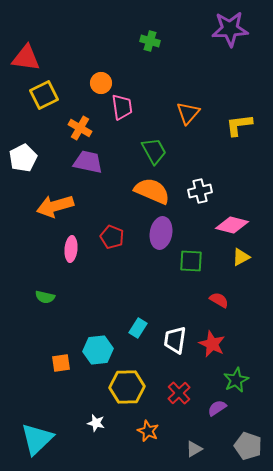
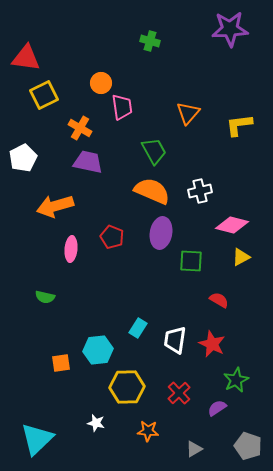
orange star: rotated 20 degrees counterclockwise
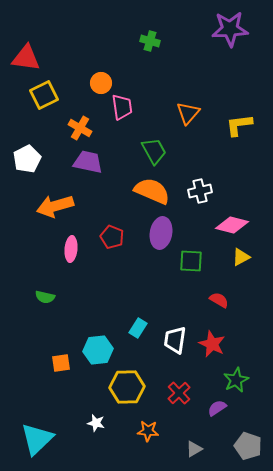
white pentagon: moved 4 px right, 1 px down
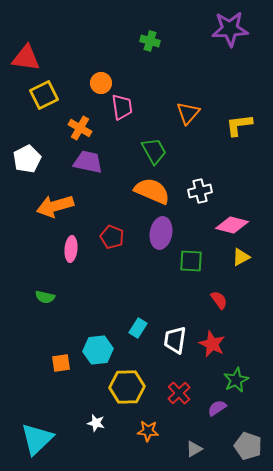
red semicircle: rotated 24 degrees clockwise
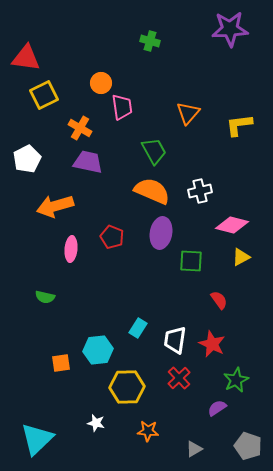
red cross: moved 15 px up
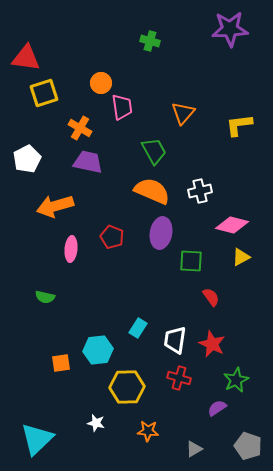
yellow square: moved 2 px up; rotated 8 degrees clockwise
orange triangle: moved 5 px left
red semicircle: moved 8 px left, 3 px up
red cross: rotated 30 degrees counterclockwise
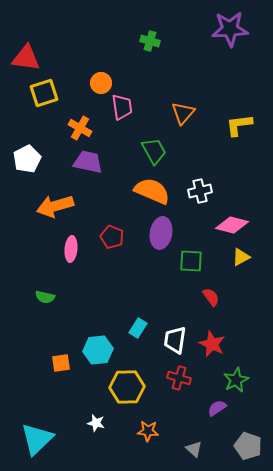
gray triangle: rotated 48 degrees counterclockwise
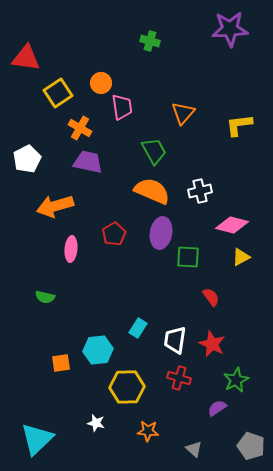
yellow square: moved 14 px right; rotated 16 degrees counterclockwise
red pentagon: moved 2 px right, 3 px up; rotated 20 degrees clockwise
green square: moved 3 px left, 4 px up
gray pentagon: moved 3 px right
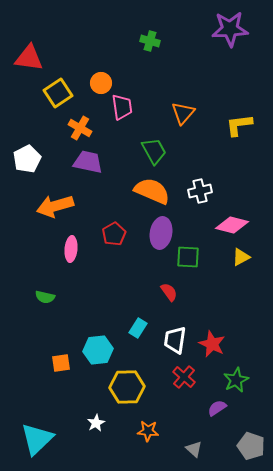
red triangle: moved 3 px right
red semicircle: moved 42 px left, 5 px up
red cross: moved 5 px right, 1 px up; rotated 25 degrees clockwise
white star: rotated 30 degrees clockwise
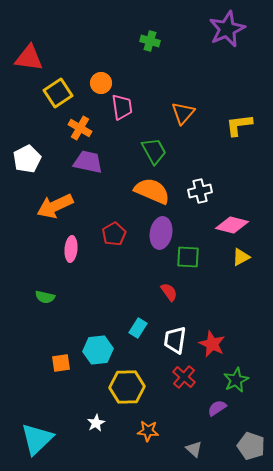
purple star: moved 3 px left; rotated 21 degrees counterclockwise
orange arrow: rotated 9 degrees counterclockwise
